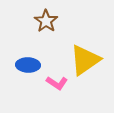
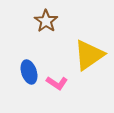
yellow triangle: moved 4 px right, 5 px up
blue ellipse: moved 1 px right, 7 px down; rotated 70 degrees clockwise
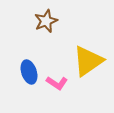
brown star: rotated 15 degrees clockwise
yellow triangle: moved 1 px left, 6 px down
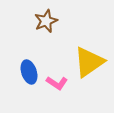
yellow triangle: moved 1 px right, 1 px down
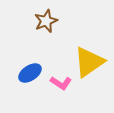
blue ellipse: moved 1 px right, 1 px down; rotated 75 degrees clockwise
pink L-shape: moved 4 px right
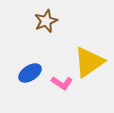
pink L-shape: moved 1 px right
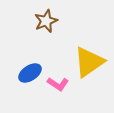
pink L-shape: moved 4 px left, 1 px down
